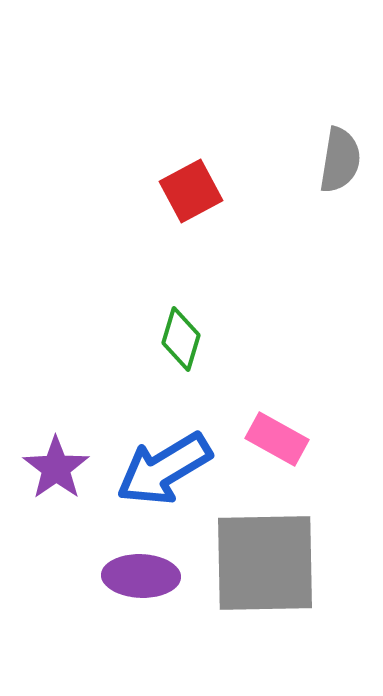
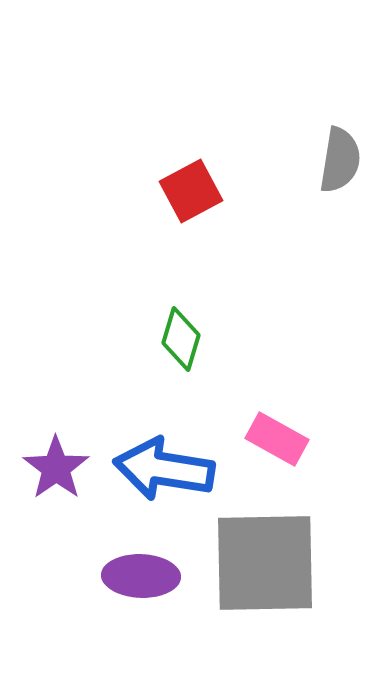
blue arrow: rotated 40 degrees clockwise
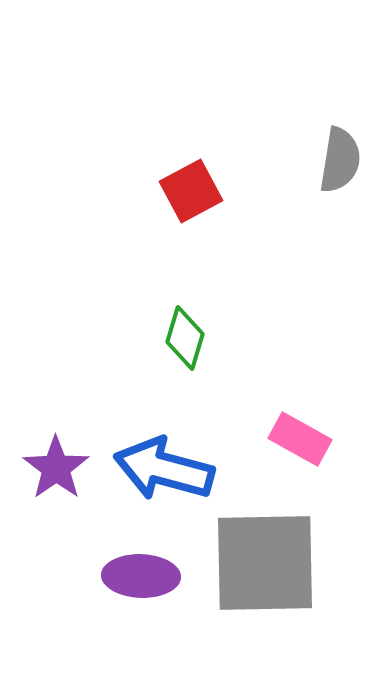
green diamond: moved 4 px right, 1 px up
pink rectangle: moved 23 px right
blue arrow: rotated 6 degrees clockwise
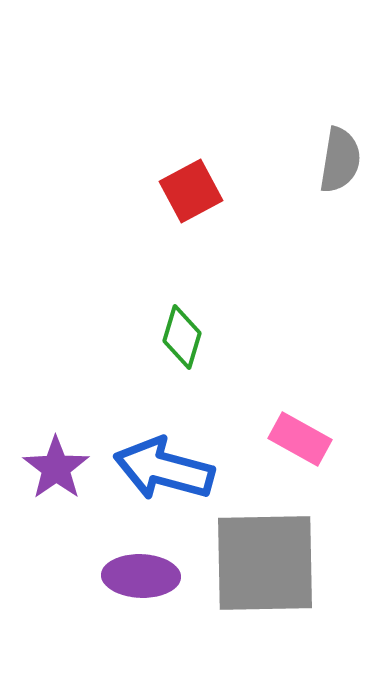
green diamond: moved 3 px left, 1 px up
